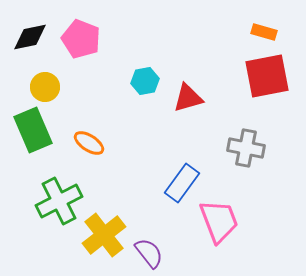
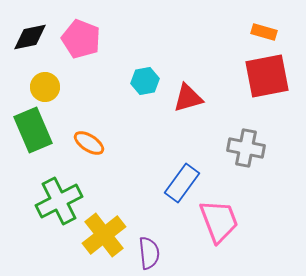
purple semicircle: rotated 32 degrees clockwise
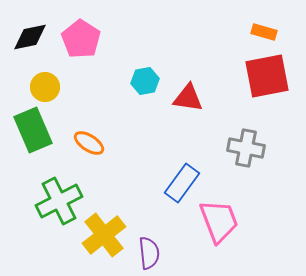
pink pentagon: rotated 12 degrees clockwise
red triangle: rotated 24 degrees clockwise
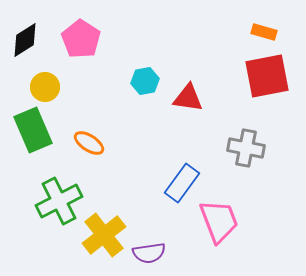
black diamond: moved 5 px left, 3 px down; rotated 21 degrees counterclockwise
purple semicircle: rotated 88 degrees clockwise
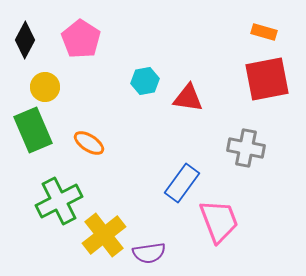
black diamond: rotated 30 degrees counterclockwise
red square: moved 3 px down
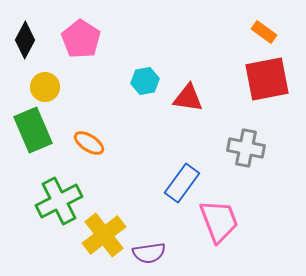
orange rectangle: rotated 20 degrees clockwise
